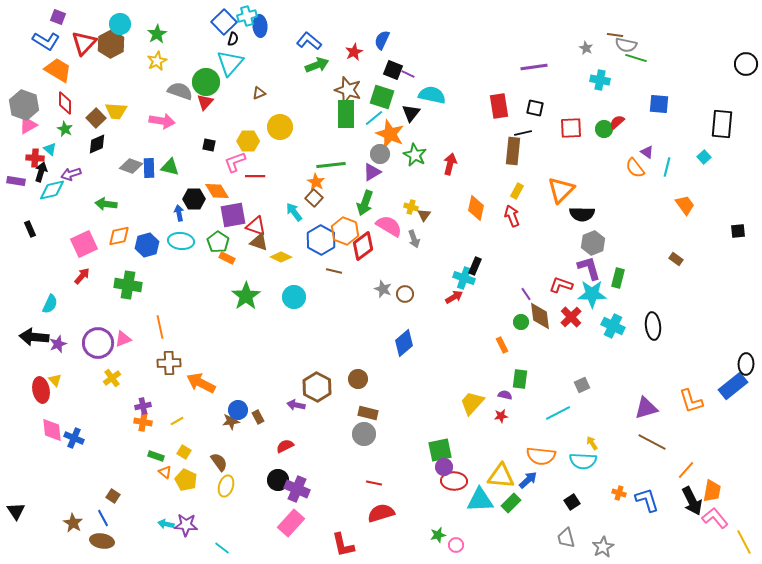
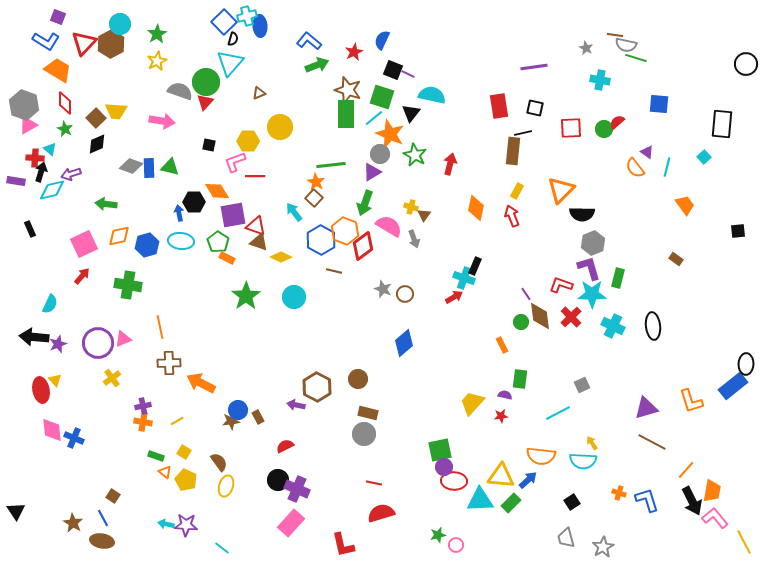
black hexagon at (194, 199): moved 3 px down
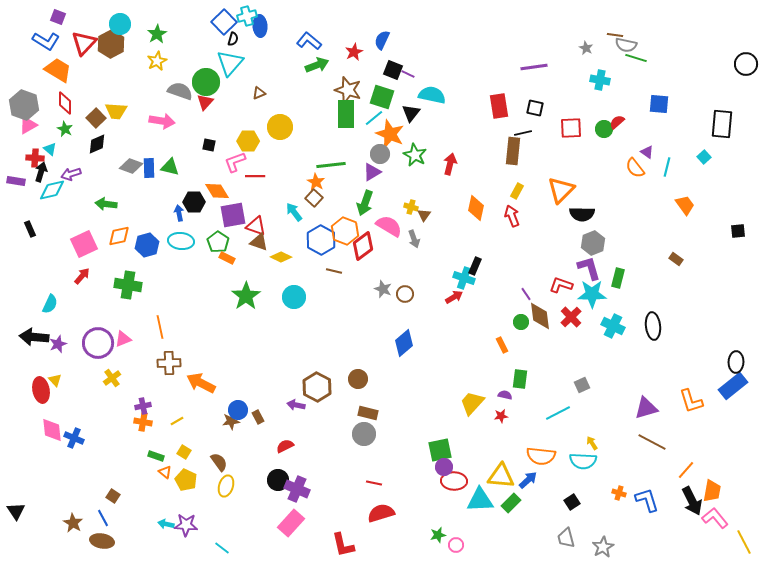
black ellipse at (746, 364): moved 10 px left, 2 px up
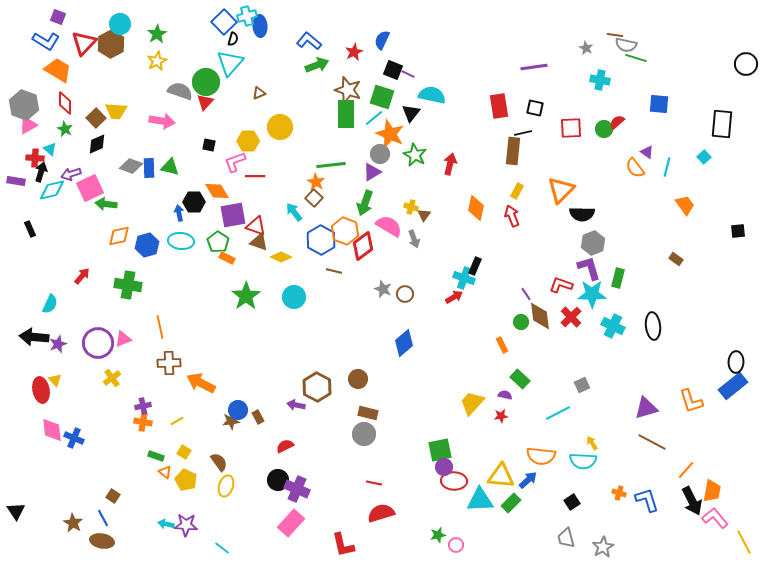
pink square at (84, 244): moved 6 px right, 56 px up
green rectangle at (520, 379): rotated 54 degrees counterclockwise
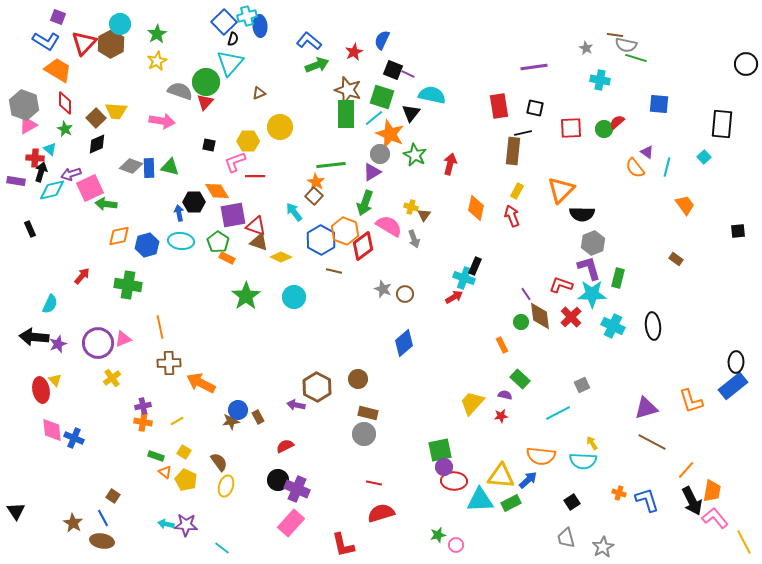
brown square at (314, 198): moved 2 px up
green rectangle at (511, 503): rotated 18 degrees clockwise
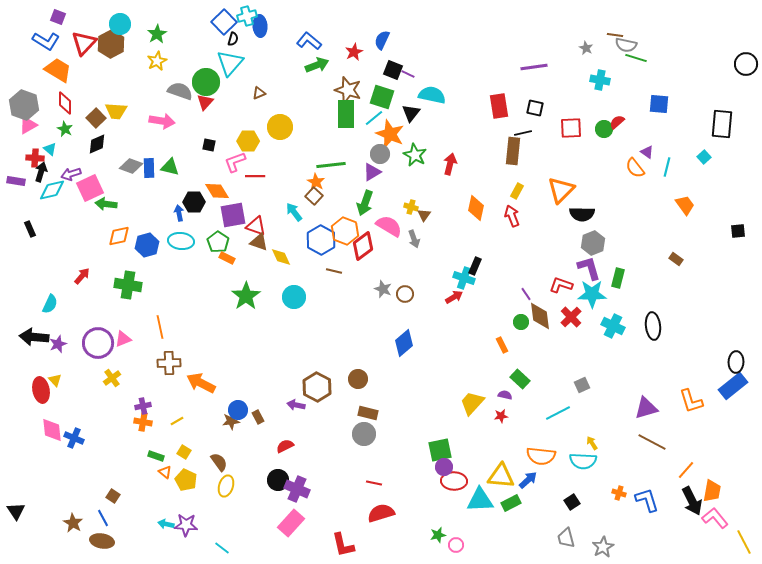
yellow diamond at (281, 257): rotated 40 degrees clockwise
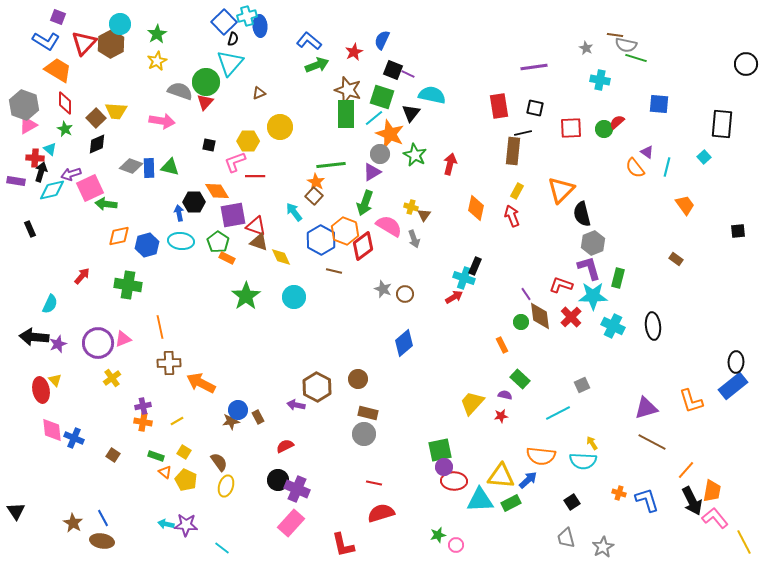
black semicircle at (582, 214): rotated 75 degrees clockwise
cyan star at (592, 294): moved 1 px right, 2 px down
brown square at (113, 496): moved 41 px up
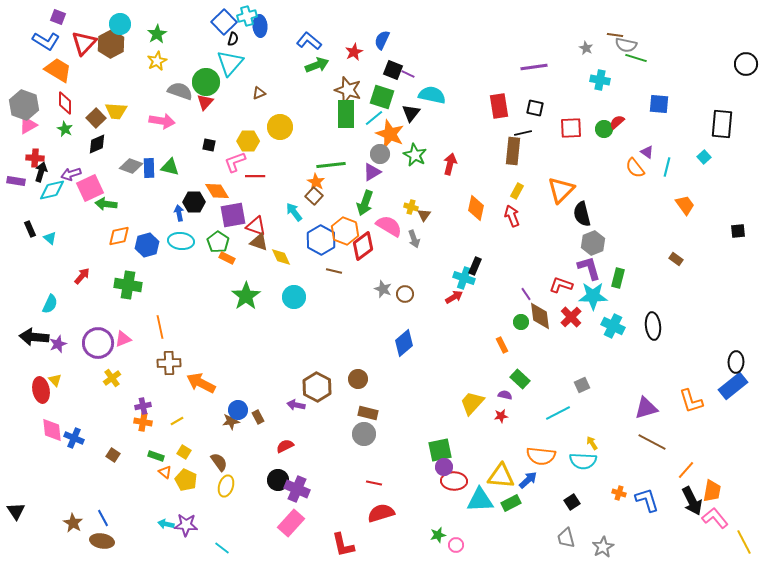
cyan triangle at (50, 149): moved 89 px down
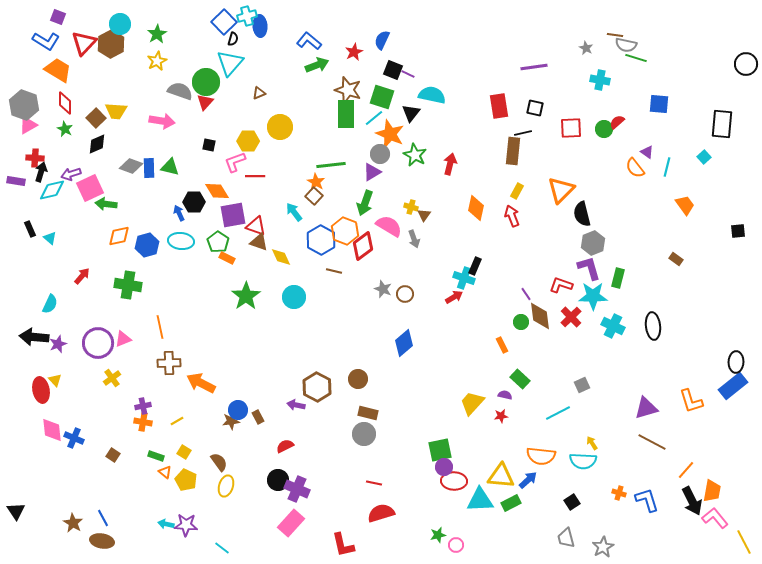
blue arrow at (179, 213): rotated 14 degrees counterclockwise
